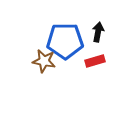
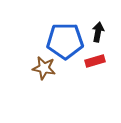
brown star: moved 7 px down
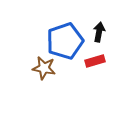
black arrow: moved 1 px right
blue pentagon: rotated 18 degrees counterclockwise
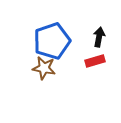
black arrow: moved 5 px down
blue pentagon: moved 13 px left
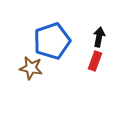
red rectangle: rotated 54 degrees counterclockwise
brown star: moved 13 px left
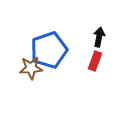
blue pentagon: moved 3 px left, 9 px down
brown star: rotated 15 degrees counterclockwise
